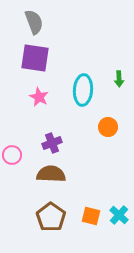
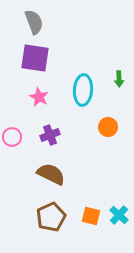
purple cross: moved 2 px left, 8 px up
pink circle: moved 18 px up
brown semicircle: rotated 24 degrees clockwise
brown pentagon: rotated 12 degrees clockwise
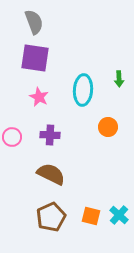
purple cross: rotated 24 degrees clockwise
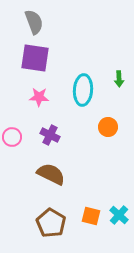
pink star: rotated 24 degrees counterclockwise
purple cross: rotated 24 degrees clockwise
brown pentagon: moved 6 px down; rotated 16 degrees counterclockwise
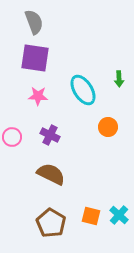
cyan ellipse: rotated 36 degrees counterclockwise
pink star: moved 1 px left, 1 px up
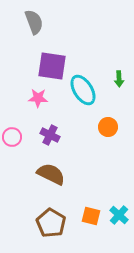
purple square: moved 17 px right, 8 px down
pink star: moved 2 px down
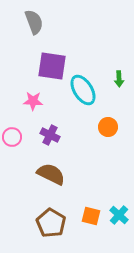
pink star: moved 5 px left, 3 px down
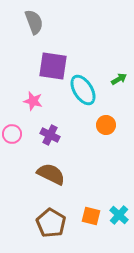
purple square: moved 1 px right
green arrow: rotated 119 degrees counterclockwise
pink star: rotated 12 degrees clockwise
orange circle: moved 2 px left, 2 px up
pink circle: moved 3 px up
